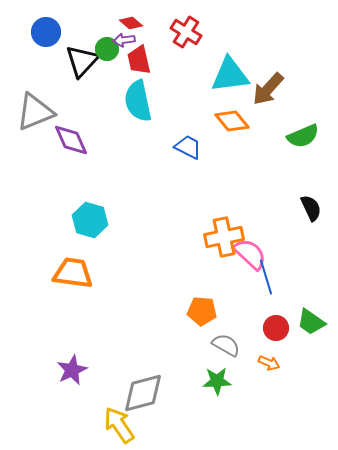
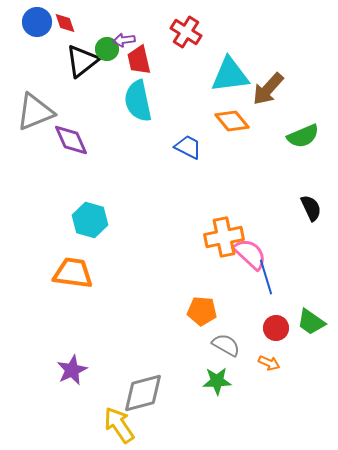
red diamond: moved 66 px left; rotated 30 degrees clockwise
blue circle: moved 9 px left, 10 px up
black triangle: rotated 9 degrees clockwise
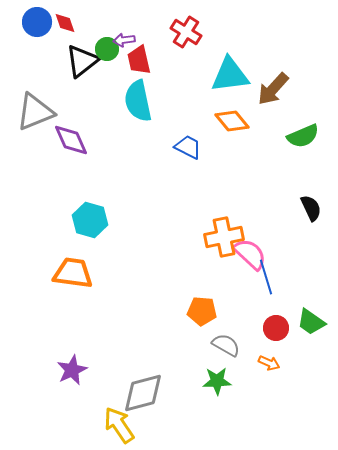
brown arrow: moved 5 px right
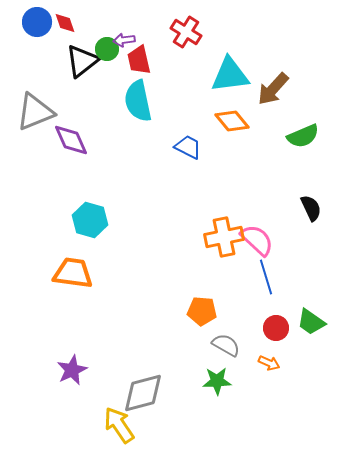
pink semicircle: moved 7 px right, 14 px up
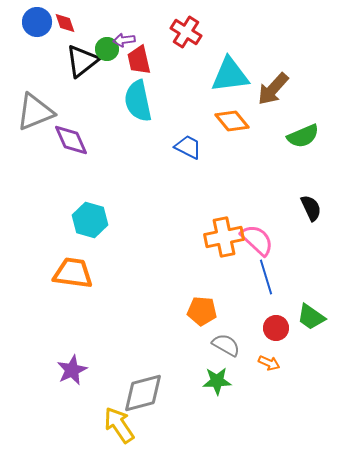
green trapezoid: moved 5 px up
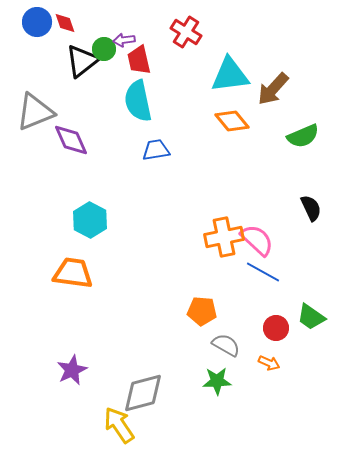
green circle: moved 3 px left
blue trapezoid: moved 32 px left, 3 px down; rotated 36 degrees counterclockwise
cyan hexagon: rotated 12 degrees clockwise
blue line: moved 3 px left, 5 px up; rotated 44 degrees counterclockwise
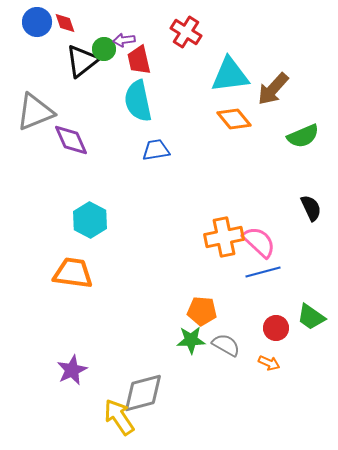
orange diamond: moved 2 px right, 2 px up
pink semicircle: moved 2 px right, 2 px down
blue line: rotated 44 degrees counterclockwise
green star: moved 26 px left, 41 px up
yellow arrow: moved 8 px up
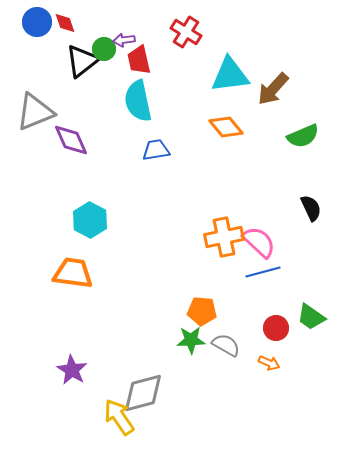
orange diamond: moved 8 px left, 8 px down
purple star: rotated 16 degrees counterclockwise
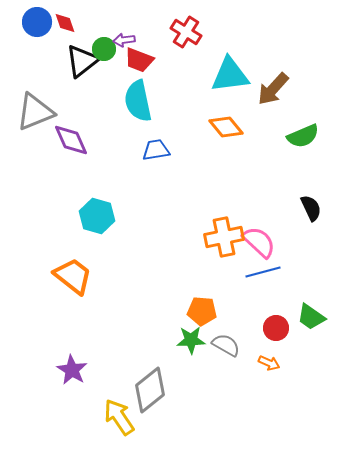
red trapezoid: rotated 56 degrees counterclockwise
cyan hexagon: moved 7 px right, 4 px up; rotated 12 degrees counterclockwise
orange trapezoid: moved 3 px down; rotated 30 degrees clockwise
gray diamond: moved 7 px right, 3 px up; rotated 24 degrees counterclockwise
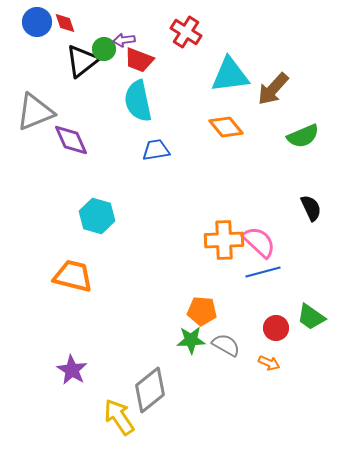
orange cross: moved 3 px down; rotated 9 degrees clockwise
orange trapezoid: rotated 24 degrees counterclockwise
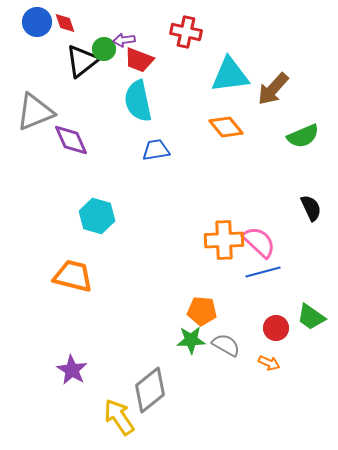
red cross: rotated 20 degrees counterclockwise
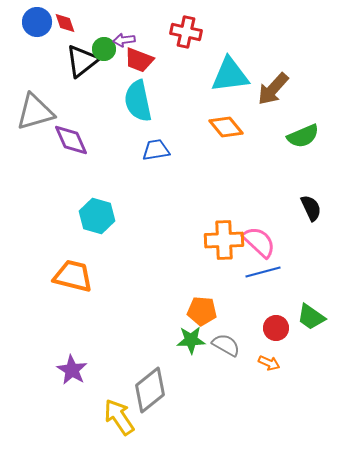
gray triangle: rotated 6 degrees clockwise
